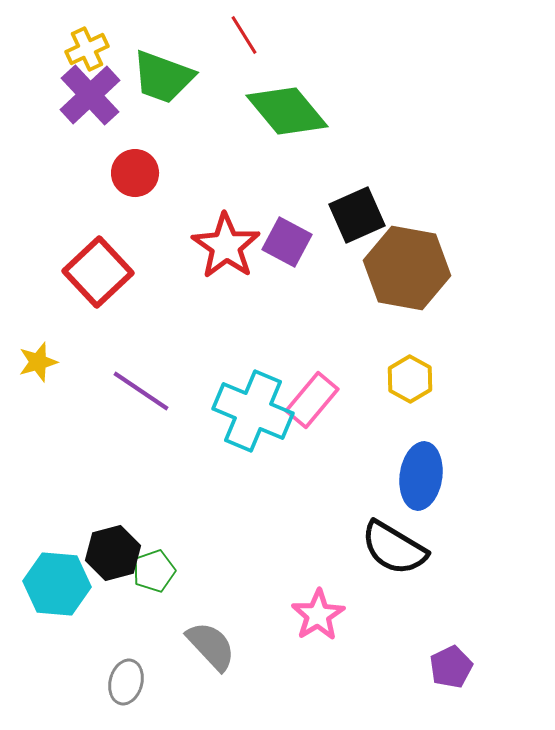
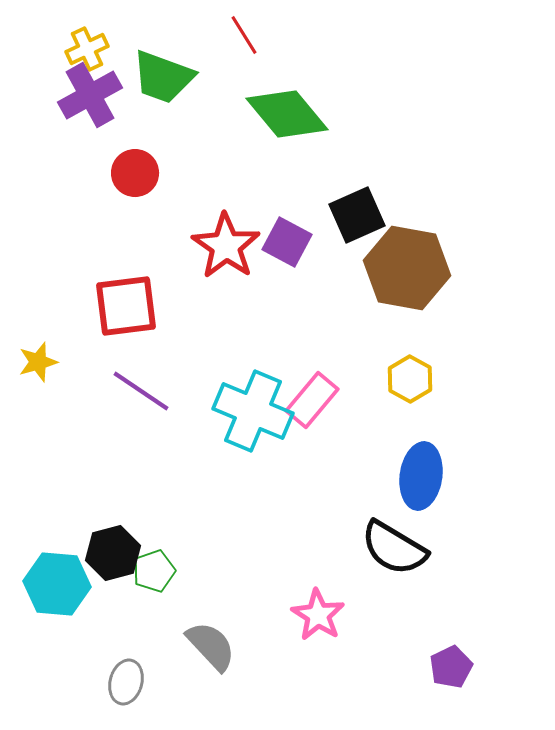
purple cross: rotated 14 degrees clockwise
green diamond: moved 3 px down
red square: moved 28 px right, 34 px down; rotated 36 degrees clockwise
pink star: rotated 8 degrees counterclockwise
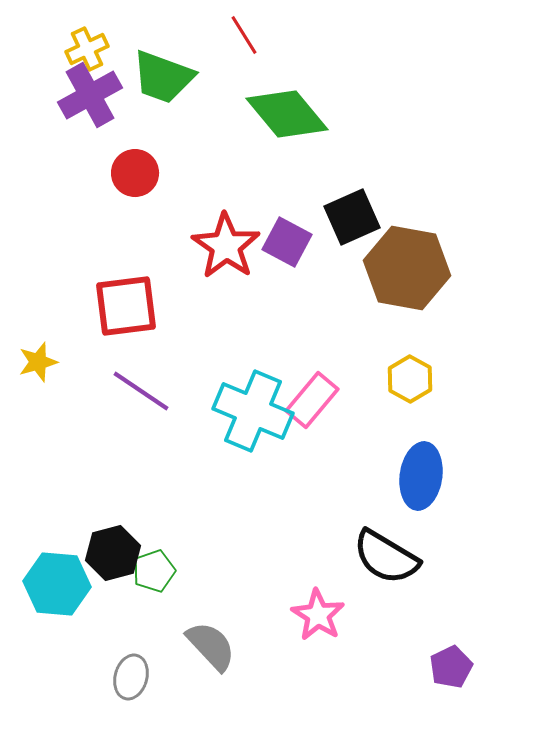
black square: moved 5 px left, 2 px down
black semicircle: moved 8 px left, 9 px down
gray ellipse: moved 5 px right, 5 px up
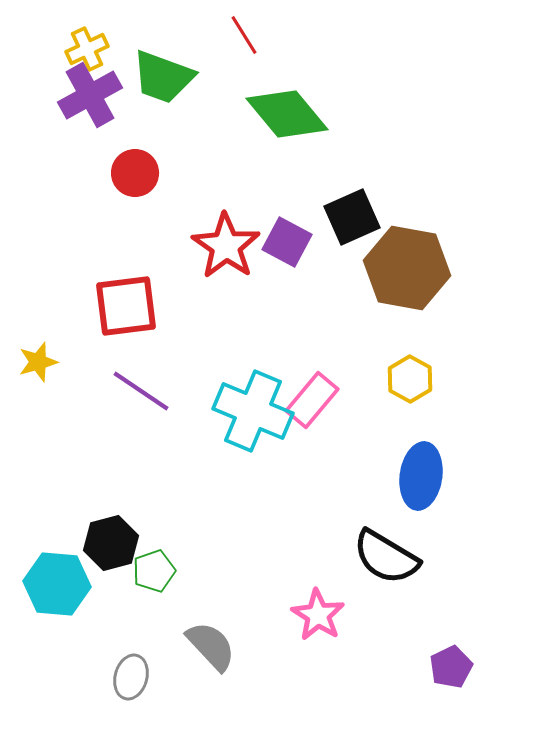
black hexagon: moved 2 px left, 10 px up
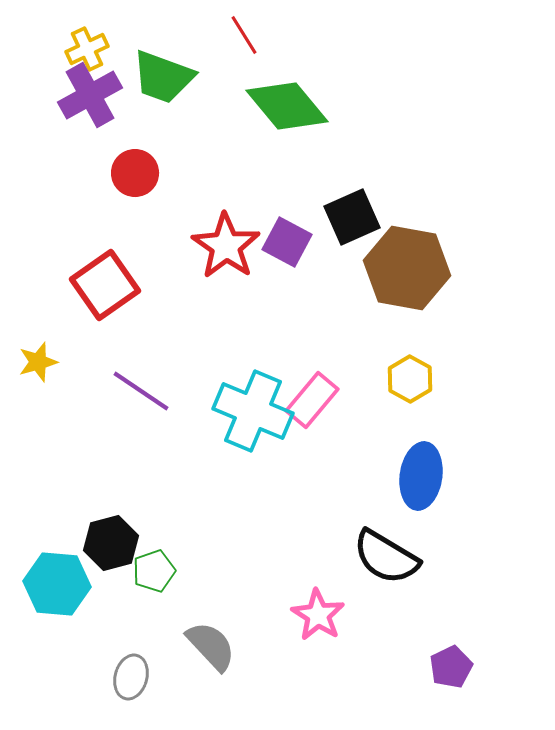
green diamond: moved 8 px up
red square: moved 21 px left, 21 px up; rotated 28 degrees counterclockwise
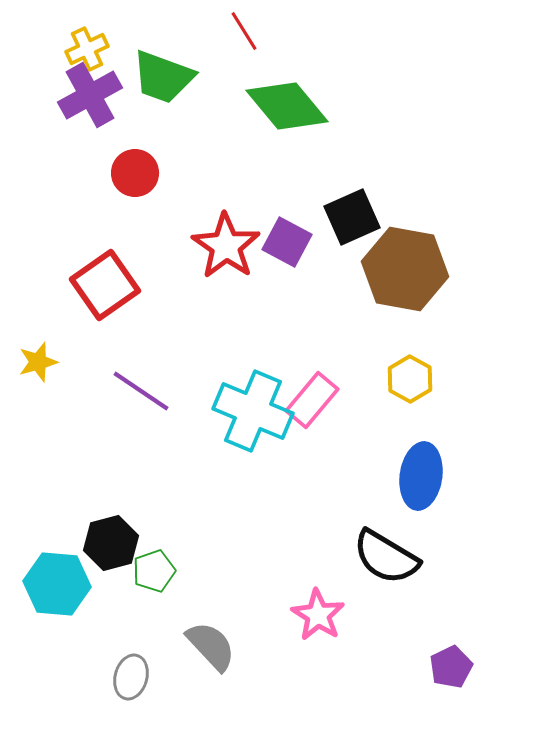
red line: moved 4 px up
brown hexagon: moved 2 px left, 1 px down
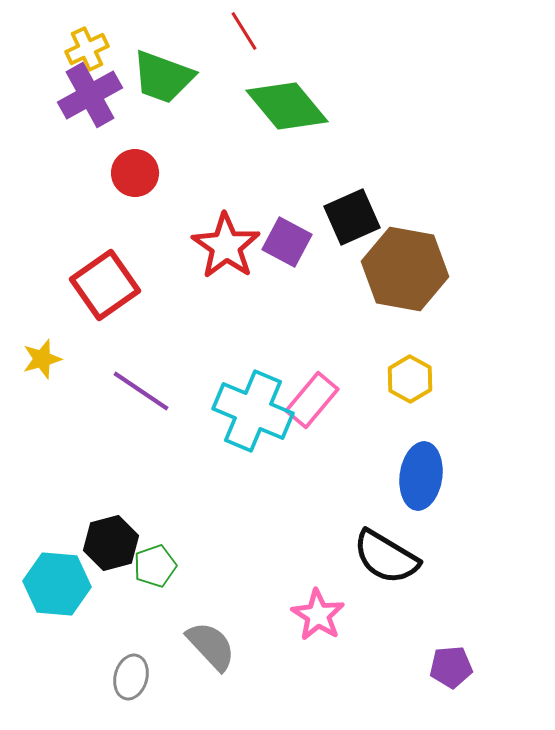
yellow star: moved 4 px right, 3 px up
green pentagon: moved 1 px right, 5 px up
purple pentagon: rotated 21 degrees clockwise
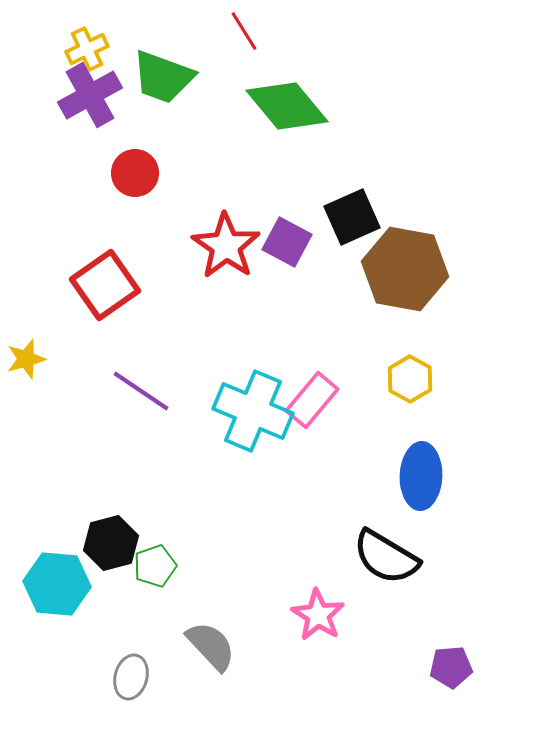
yellow star: moved 16 px left
blue ellipse: rotated 6 degrees counterclockwise
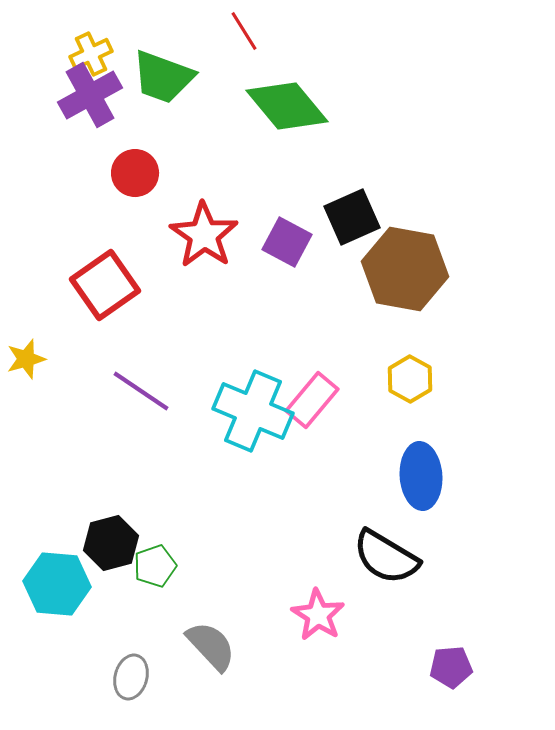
yellow cross: moved 4 px right, 5 px down
red star: moved 22 px left, 11 px up
blue ellipse: rotated 6 degrees counterclockwise
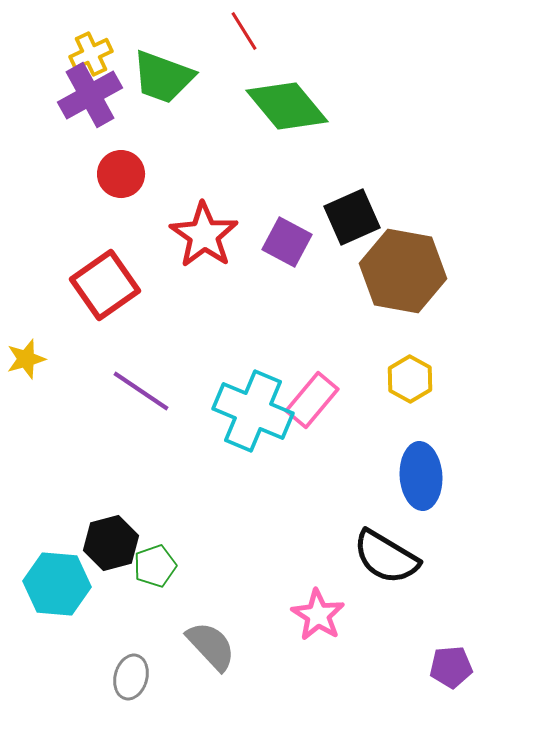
red circle: moved 14 px left, 1 px down
brown hexagon: moved 2 px left, 2 px down
